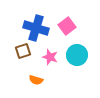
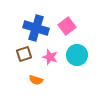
brown square: moved 1 px right, 3 px down
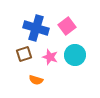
cyan circle: moved 2 px left
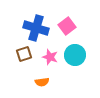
orange semicircle: moved 6 px right, 2 px down; rotated 24 degrees counterclockwise
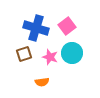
cyan circle: moved 3 px left, 2 px up
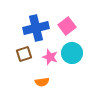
blue cross: rotated 30 degrees counterclockwise
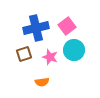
cyan circle: moved 2 px right, 3 px up
